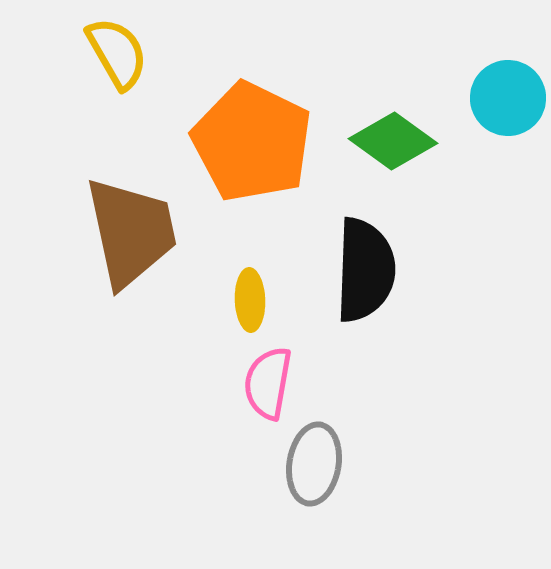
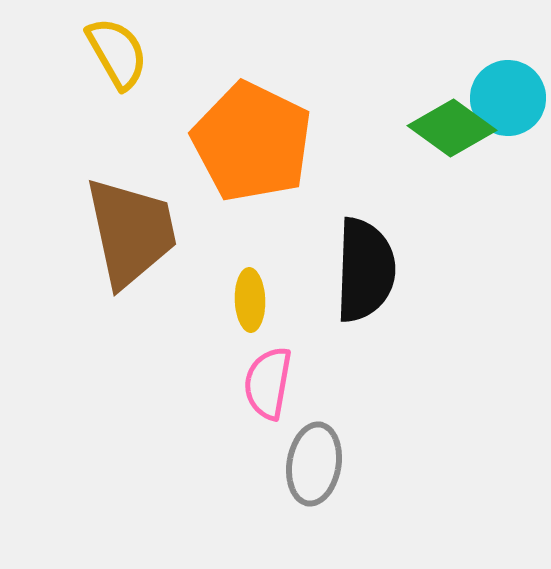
green diamond: moved 59 px right, 13 px up
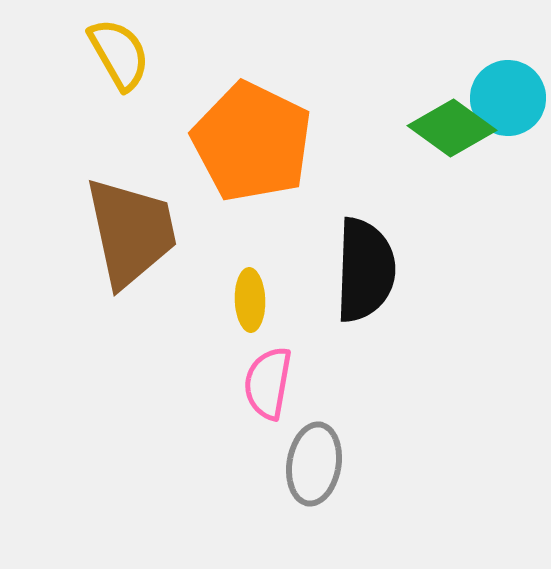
yellow semicircle: moved 2 px right, 1 px down
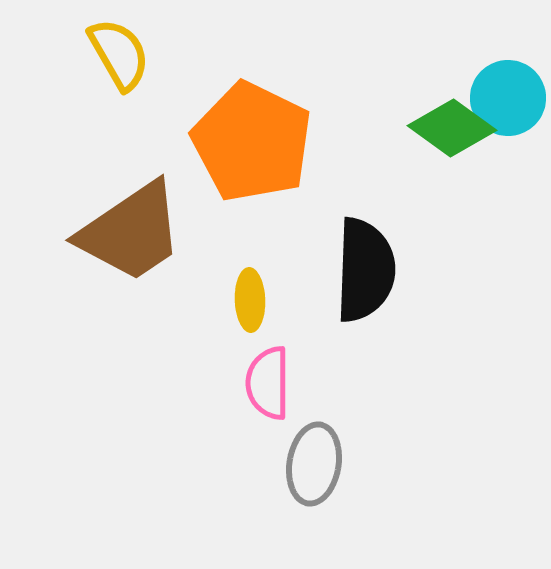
brown trapezoid: rotated 68 degrees clockwise
pink semicircle: rotated 10 degrees counterclockwise
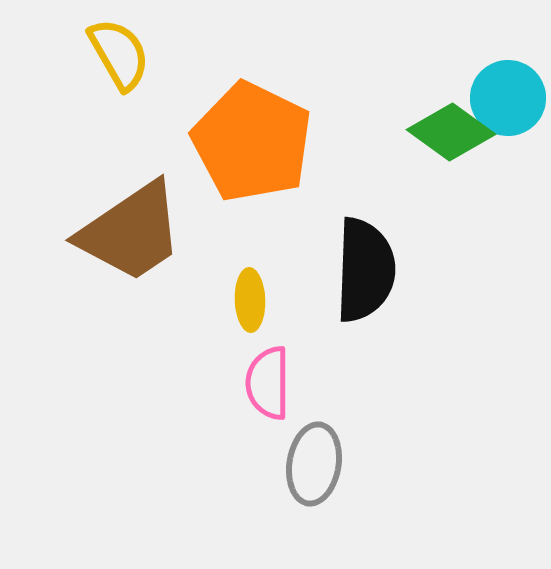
green diamond: moved 1 px left, 4 px down
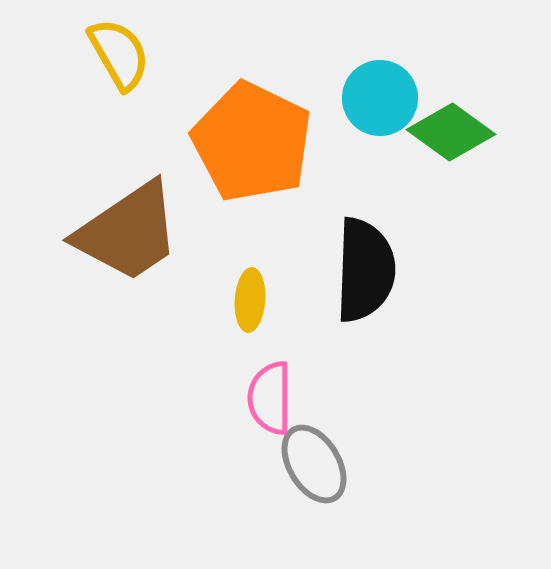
cyan circle: moved 128 px left
brown trapezoid: moved 3 px left
yellow ellipse: rotated 6 degrees clockwise
pink semicircle: moved 2 px right, 15 px down
gray ellipse: rotated 40 degrees counterclockwise
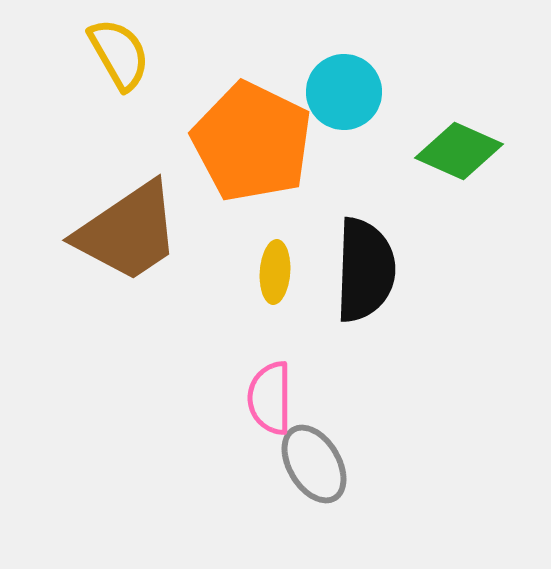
cyan circle: moved 36 px left, 6 px up
green diamond: moved 8 px right, 19 px down; rotated 12 degrees counterclockwise
yellow ellipse: moved 25 px right, 28 px up
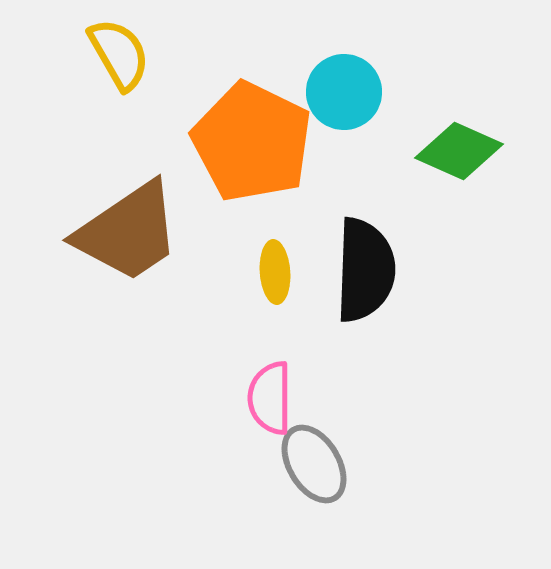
yellow ellipse: rotated 8 degrees counterclockwise
